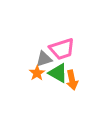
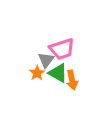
gray triangle: moved 2 px right, 1 px down; rotated 36 degrees counterclockwise
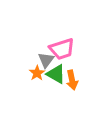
green triangle: moved 2 px left, 1 px down
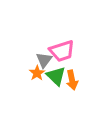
pink trapezoid: moved 2 px down
gray triangle: moved 2 px left
green triangle: moved 2 px down; rotated 15 degrees clockwise
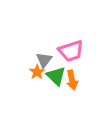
pink trapezoid: moved 9 px right
orange star: moved 1 px up
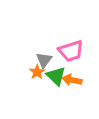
orange arrow: rotated 114 degrees clockwise
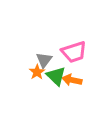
pink trapezoid: moved 3 px right, 1 px down
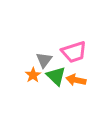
orange star: moved 4 px left, 3 px down
orange arrow: moved 4 px right
